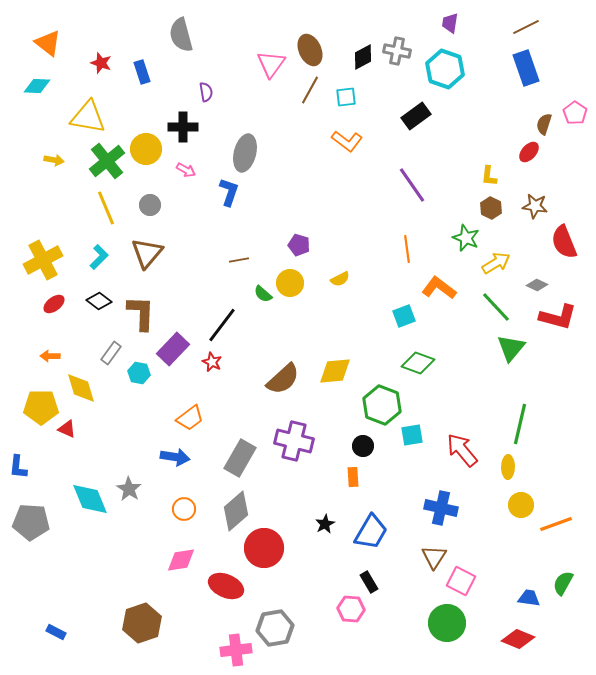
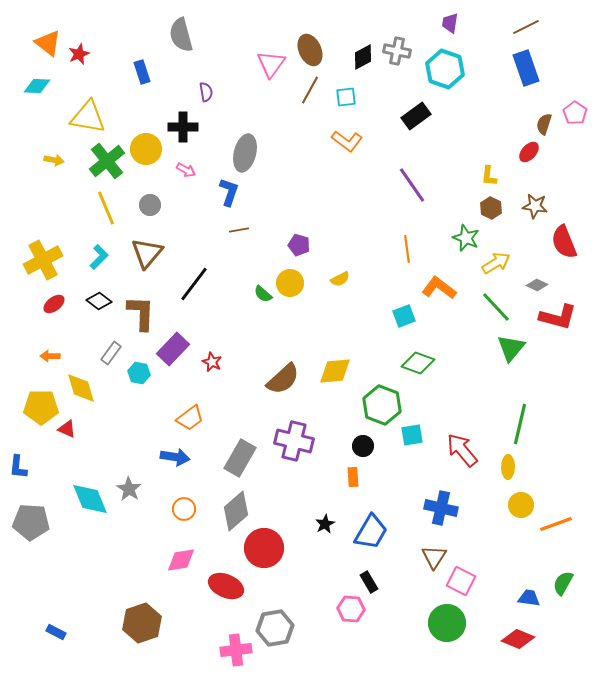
red star at (101, 63): moved 22 px left, 9 px up; rotated 30 degrees clockwise
brown line at (239, 260): moved 30 px up
black line at (222, 325): moved 28 px left, 41 px up
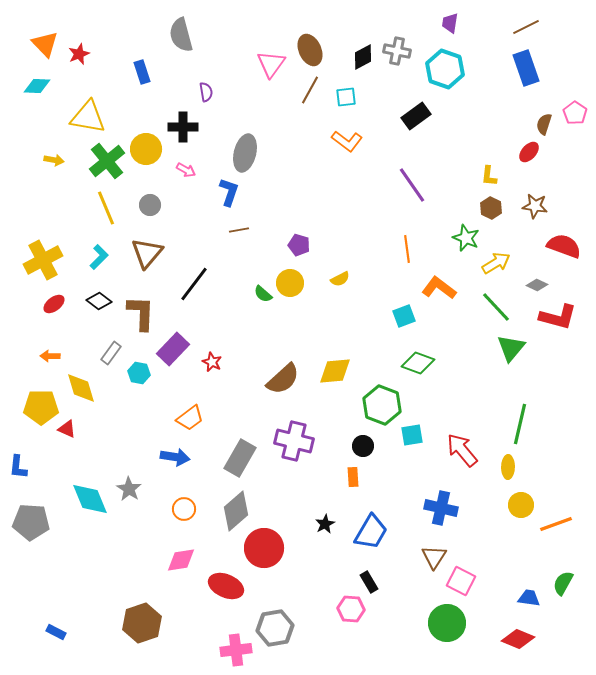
orange triangle at (48, 43): moved 3 px left, 1 px down; rotated 8 degrees clockwise
red semicircle at (564, 242): moved 4 px down; rotated 132 degrees clockwise
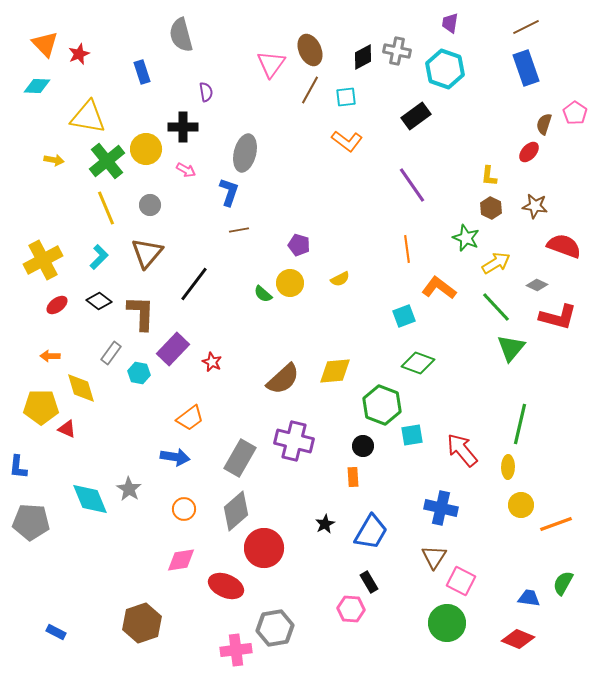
red ellipse at (54, 304): moved 3 px right, 1 px down
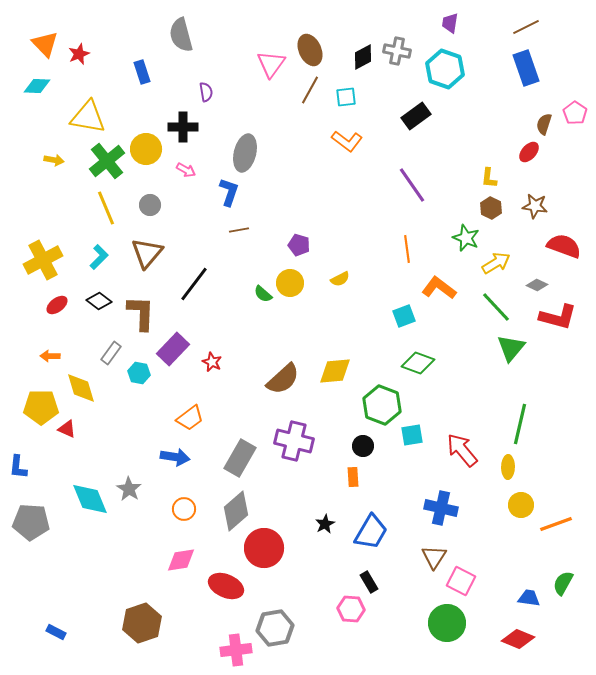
yellow L-shape at (489, 176): moved 2 px down
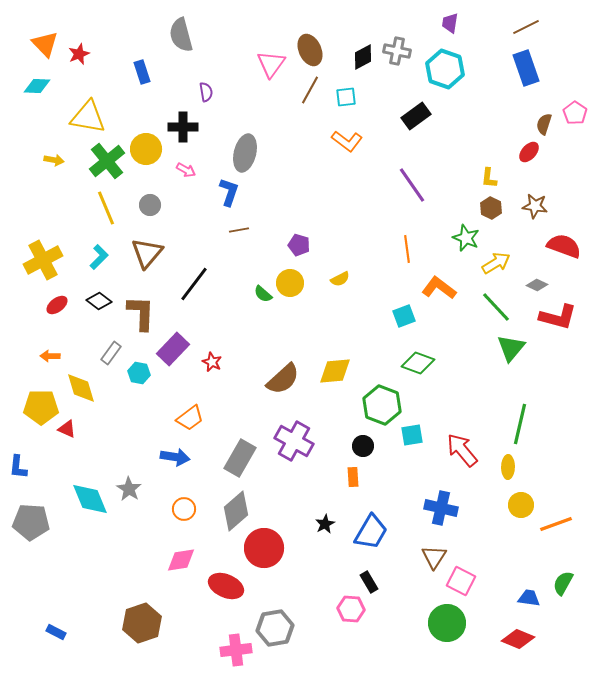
purple cross at (294, 441): rotated 15 degrees clockwise
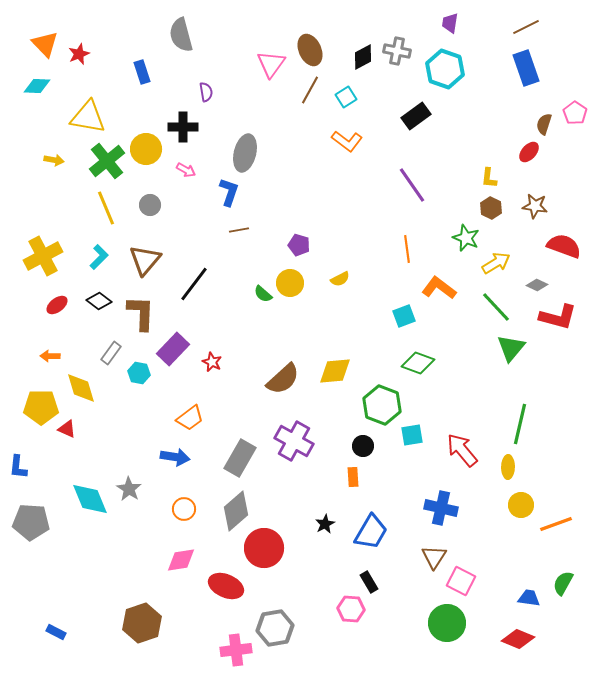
cyan square at (346, 97): rotated 25 degrees counterclockwise
brown triangle at (147, 253): moved 2 px left, 7 px down
yellow cross at (43, 260): moved 4 px up
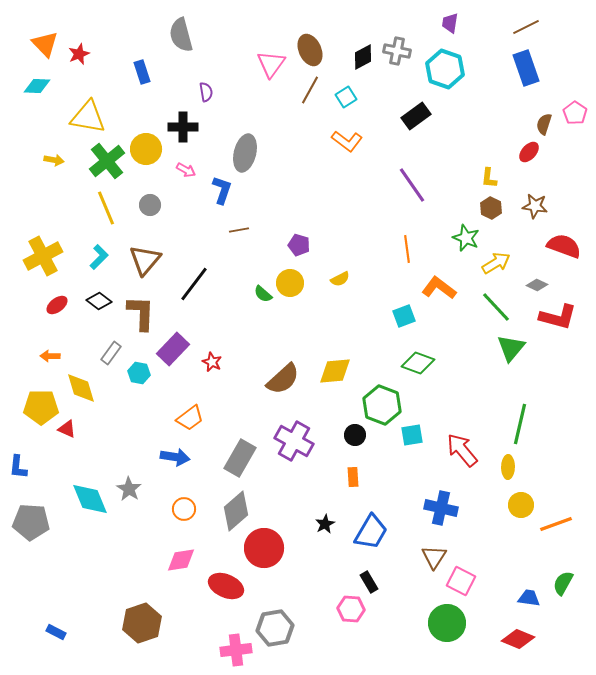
blue L-shape at (229, 192): moved 7 px left, 2 px up
black circle at (363, 446): moved 8 px left, 11 px up
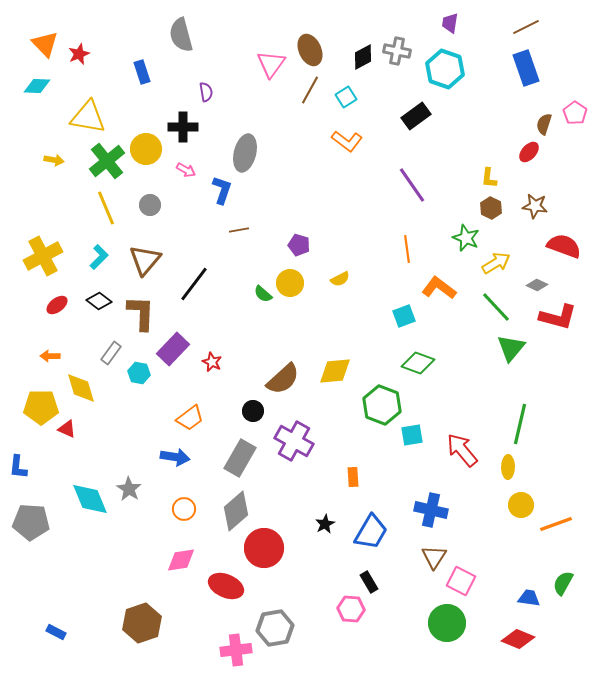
black circle at (355, 435): moved 102 px left, 24 px up
blue cross at (441, 508): moved 10 px left, 2 px down
